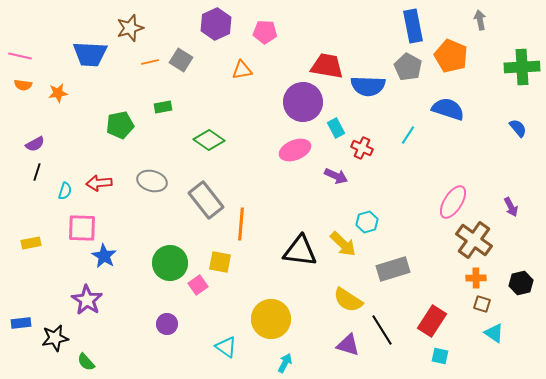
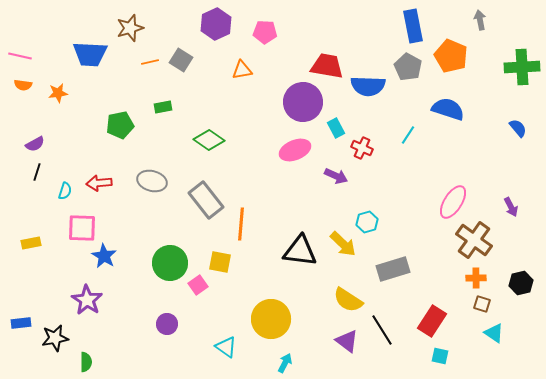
purple triangle at (348, 345): moved 1 px left, 4 px up; rotated 20 degrees clockwise
green semicircle at (86, 362): rotated 138 degrees counterclockwise
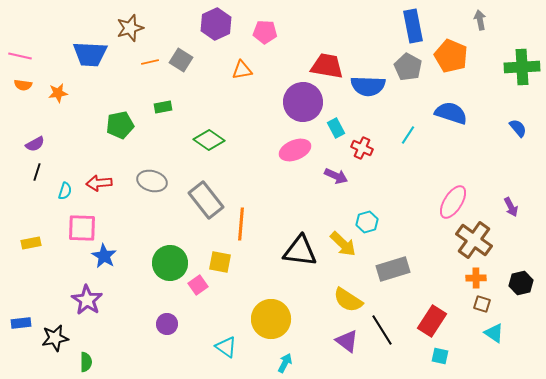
blue semicircle at (448, 109): moved 3 px right, 4 px down
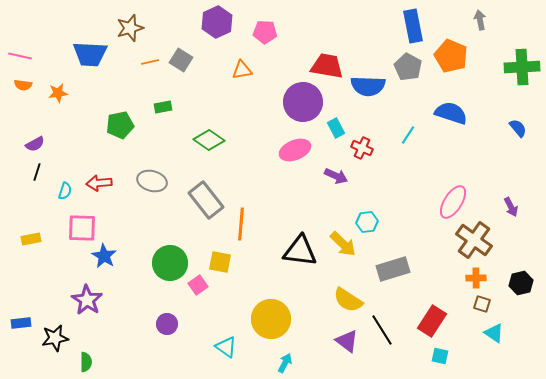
purple hexagon at (216, 24): moved 1 px right, 2 px up
cyan hexagon at (367, 222): rotated 10 degrees clockwise
yellow rectangle at (31, 243): moved 4 px up
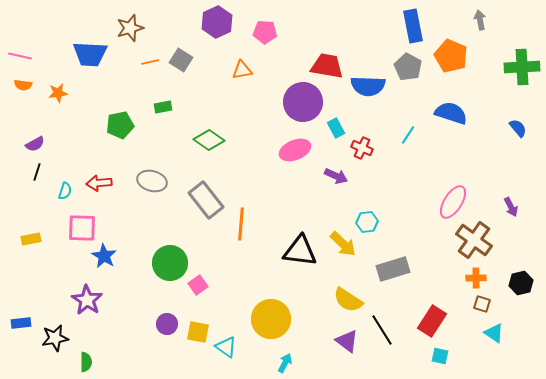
yellow square at (220, 262): moved 22 px left, 70 px down
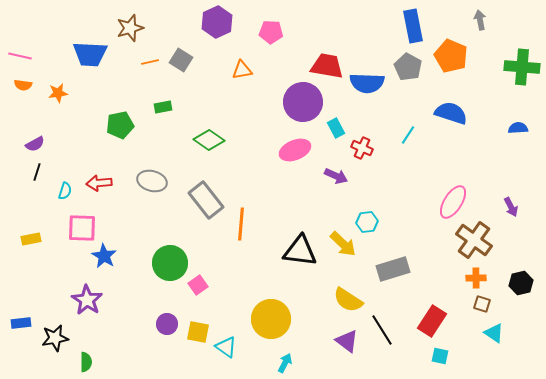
pink pentagon at (265, 32): moved 6 px right
green cross at (522, 67): rotated 8 degrees clockwise
blue semicircle at (368, 86): moved 1 px left, 3 px up
blue semicircle at (518, 128): rotated 54 degrees counterclockwise
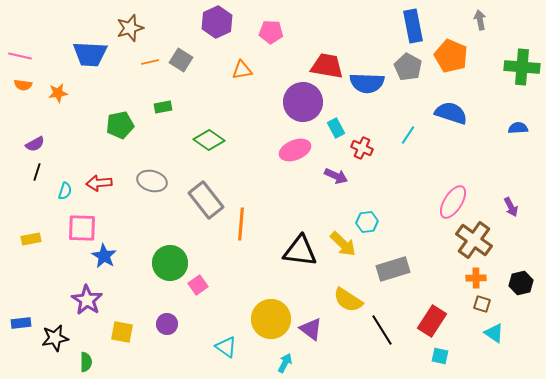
yellow square at (198, 332): moved 76 px left
purple triangle at (347, 341): moved 36 px left, 12 px up
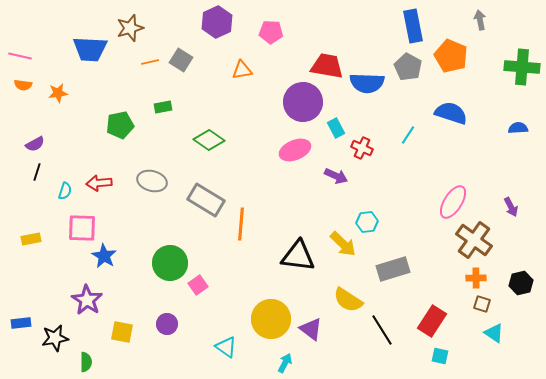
blue trapezoid at (90, 54): moved 5 px up
gray rectangle at (206, 200): rotated 21 degrees counterclockwise
black triangle at (300, 251): moved 2 px left, 5 px down
